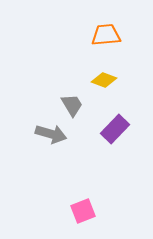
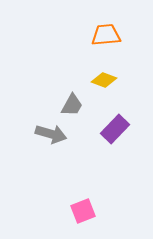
gray trapezoid: rotated 60 degrees clockwise
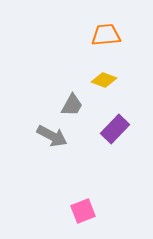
gray arrow: moved 1 px right, 2 px down; rotated 12 degrees clockwise
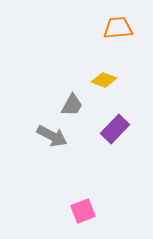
orange trapezoid: moved 12 px right, 7 px up
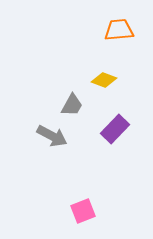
orange trapezoid: moved 1 px right, 2 px down
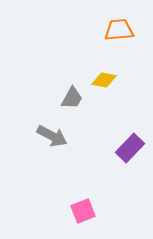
yellow diamond: rotated 10 degrees counterclockwise
gray trapezoid: moved 7 px up
purple rectangle: moved 15 px right, 19 px down
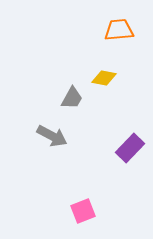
yellow diamond: moved 2 px up
